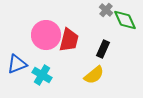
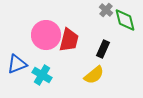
green diamond: rotated 10 degrees clockwise
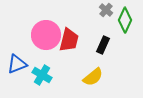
green diamond: rotated 40 degrees clockwise
black rectangle: moved 4 px up
yellow semicircle: moved 1 px left, 2 px down
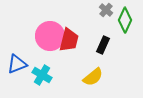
pink circle: moved 4 px right, 1 px down
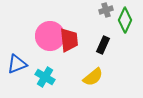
gray cross: rotated 32 degrees clockwise
red trapezoid: rotated 20 degrees counterclockwise
cyan cross: moved 3 px right, 2 px down
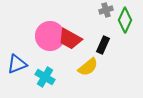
red trapezoid: moved 1 px right, 1 px up; rotated 125 degrees clockwise
yellow semicircle: moved 5 px left, 10 px up
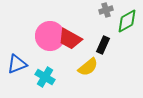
green diamond: moved 2 px right, 1 px down; rotated 35 degrees clockwise
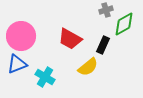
green diamond: moved 3 px left, 3 px down
pink circle: moved 29 px left
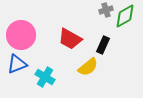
green diamond: moved 1 px right, 8 px up
pink circle: moved 1 px up
